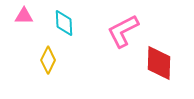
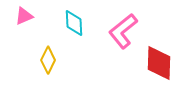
pink triangle: rotated 24 degrees counterclockwise
cyan diamond: moved 10 px right
pink L-shape: rotated 12 degrees counterclockwise
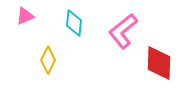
pink triangle: moved 1 px right
cyan diamond: rotated 8 degrees clockwise
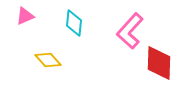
pink L-shape: moved 7 px right; rotated 9 degrees counterclockwise
yellow diamond: rotated 68 degrees counterclockwise
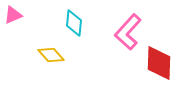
pink triangle: moved 12 px left, 1 px up
pink L-shape: moved 2 px left, 1 px down
yellow diamond: moved 3 px right, 5 px up
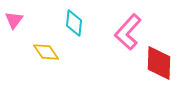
pink triangle: moved 1 px right, 5 px down; rotated 30 degrees counterclockwise
yellow diamond: moved 5 px left, 3 px up; rotated 8 degrees clockwise
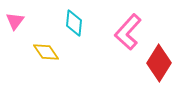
pink triangle: moved 1 px right, 1 px down
red diamond: rotated 30 degrees clockwise
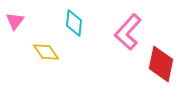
red diamond: moved 2 px right, 1 px down; rotated 21 degrees counterclockwise
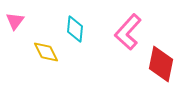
cyan diamond: moved 1 px right, 6 px down
yellow diamond: rotated 8 degrees clockwise
